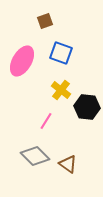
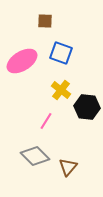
brown square: rotated 21 degrees clockwise
pink ellipse: rotated 28 degrees clockwise
brown triangle: moved 3 px down; rotated 36 degrees clockwise
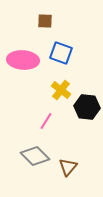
pink ellipse: moved 1 px right, 1 px up; rotated 36 degrees clockwise
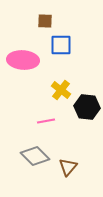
blue square: moved 8 px up; rotated 20 degrees counterclockwise
pink line: rotated 48 degrees clockwise
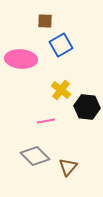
blue square: rotated 30 degrees counterclockwise
pink ellipse: moved 2 px left, 1 px up
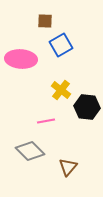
gray diamond: moved 5 px left, 5 px up
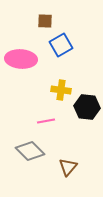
yellow cross: rotated 30 degrees counterclockwise
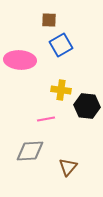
brown square: moved 4 px right, 1 px up
pink ellipse: moved 1 px left, 1 px down
black hexagon: moved 1 px up
pink line: moved 2 px up
gray diamond: rotated 48 degrees counterclockwise
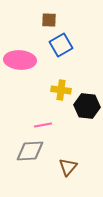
pink line: moved 3 px left, 6 px down
